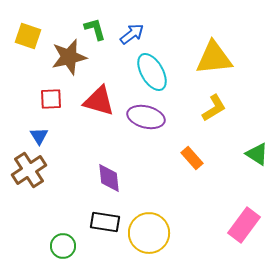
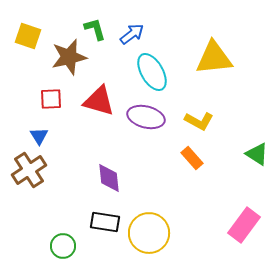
yellow L-shape: moved 15 px left, 13 px down; rotated 60 degrees clockwise
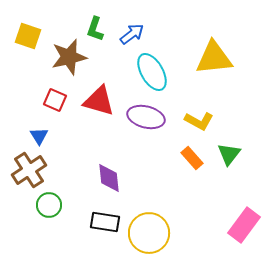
green L-shape: rotated 145 degrees counterclockwise
red square: moved 4 px right, 1 px down; rotated 25 degrees clockwise
green triangle: moved 28 px left; rotated 35 degrees clockwise
green circle: moved 14 px left, 41 px up
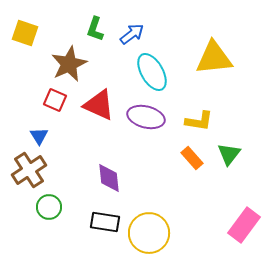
yellow square: moved 3 px left, 3 px up
brown star: moved 7 px down; rotated 12 degrees counterclockwise
red triangle: moved 4 px down; rotated 8 degrees clockwise
yellow L-shape: rotated 20 degrees counterclockwise
green circle: moved 2 px down
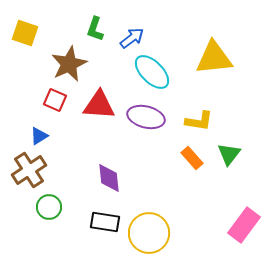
blue arrow: moved 4 px down
cyan ellipse: rotated 15 degrees counterclockwise
red triangle: rotated 20 degrees counterclockwise
blue triangle: rotated 30 degrees clockwise
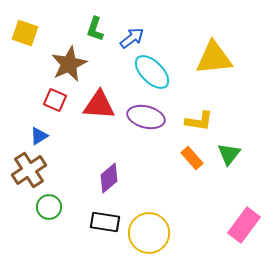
purple diamond: rotated 56 degrees clockwise
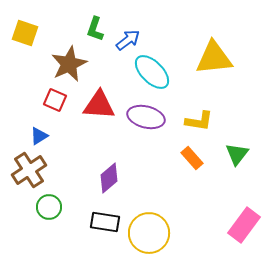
blue arrow: moved 4 px left, 2 px down
green triangle: moved 8 px right
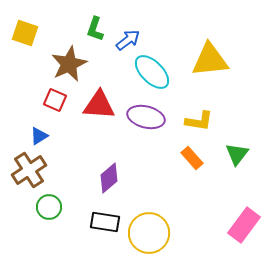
yellow triangle: moved 4 px left, 2 px down
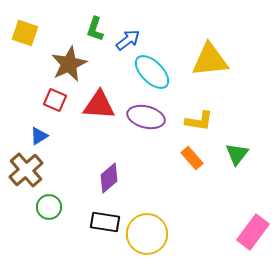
brown cross: moved 3 px left; rotated 8 degrees counterclockwise
pink rectangle: moved 9 px right, 7 px down
yellow circle: moved 2 px left, 1 px down
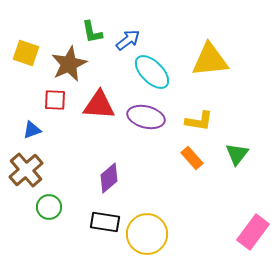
green L-shape: moved 3 px left, 3 px down; rotated 30 degrees counterclockwise
yellow square: moved 1 px right, 20 px down
red square: rotated 20 degrees counterclockwise
blue triangle: moved 7 px left, 6 px up; rotated 12 degrees clockwise
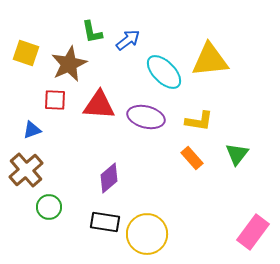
cyan ellipse: moved 12 px right
